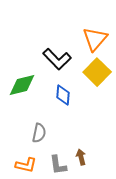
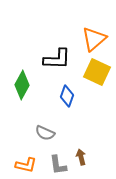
orange triangle: moved 1 px left; rotated 8 degrees clockwise
black L-shape: rotated 44 degrees counterclockwise
yellow square: rotated 20 degrees counterclockwise
green diamond: rotated 48 degrees counterclockwise
blue diamond: moved 4 px right, 1 px down; rotated 15 degrees clockwise
gray semicircle: moved 6 px right; rotated 102 degrees clockwise
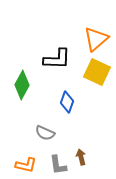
orange triangle: moved 2 px right
blue diamond: moved 6 px down
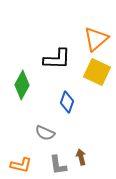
orange L-shape: moved 5 px left
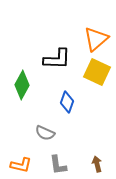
brown arrow: moved 16 px right, 7 px down
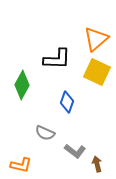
gray L-shape: moved 17 px right, 14 px up; rotated 45 degrees counterclockwise
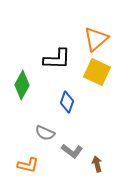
gray L-shape: moved 3 px left
orange L-shape: moved 7 px right
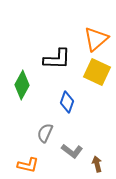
gray semicircle: rotated 90 degrees clockwise
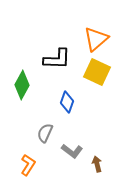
orange L-shape: rotated 70 degrees counterclockwise
